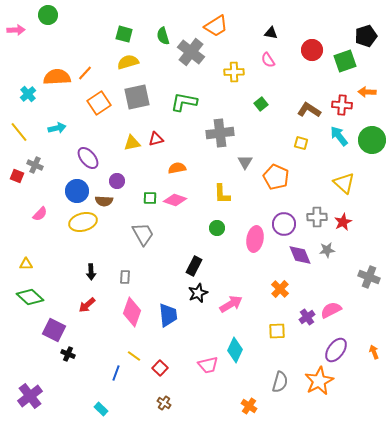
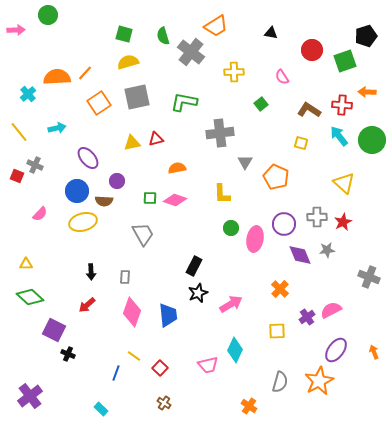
pink semicircle at (268, 60): moved 14 px right, 17 px down
green circle at (217, 228): moved 14 px right
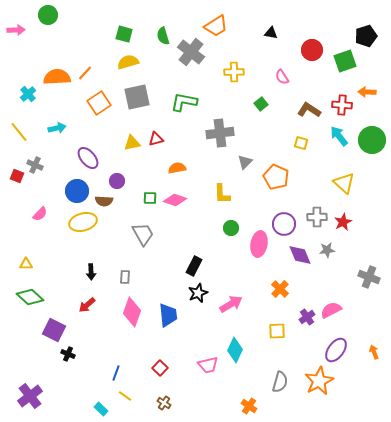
gray triangle at (245, 162): rotated 14 degrees clockwise
pink ellipse at (255, 239): moved 4 px right, 5 px down
yellow line at (134, 356): moved 9 px left, 40 px down
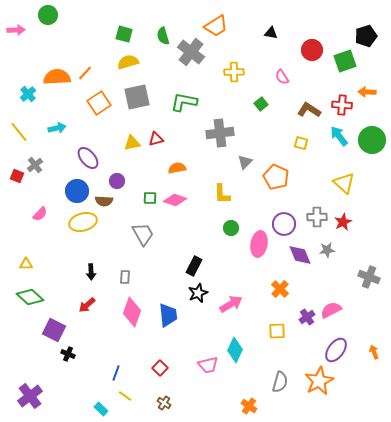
gray cross at (35, 165): rotated 28 degrees clockwise
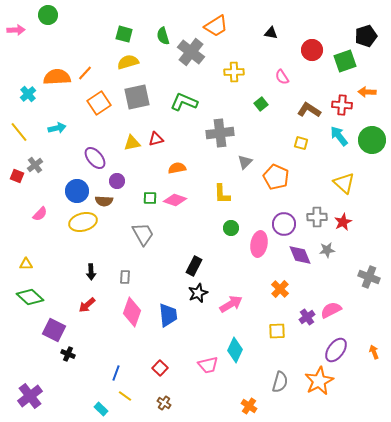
green L-shape at (184, 102): rotated 12 degrees clockwise
purple ellipse at (88, 158): moved 7 px right
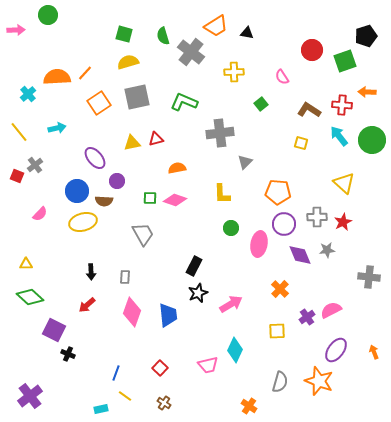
black triangle at (271, 33): moved 24 px left
orange pentagon at (276, 177): moved 2 px right, 15 px down; rotated 20 degrees counterclockwise
gray cross at (369, 277): rotated 15 degrees counterclockwise
orange star at (319, 381): rotated 24 degrees counterclockwise
cyan rectangle at (101, 409): rotated 56 degrees counterclockwise
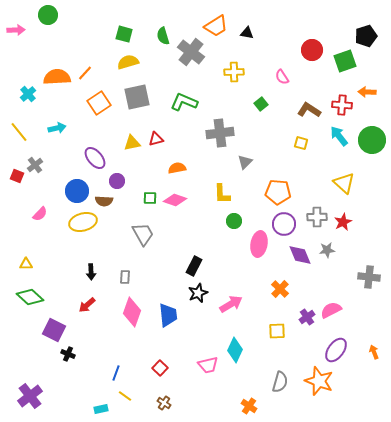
green circle at (231, 228): moved 3 px right, 7 px up
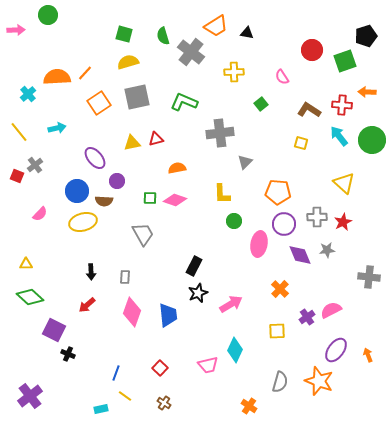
orange arrow at (374, 352): moved 6 px left, 3 px down
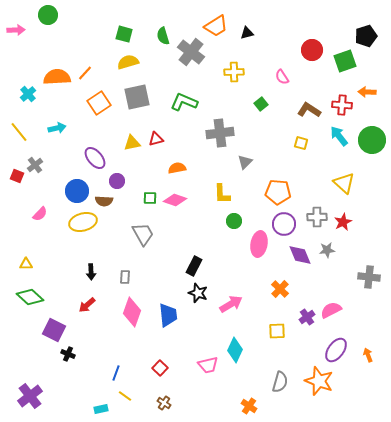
black triangle at (247, 33): rotated 24 degrees counterclockwise
black star at (198, 293): rotated 30 degrees counterclockwise
